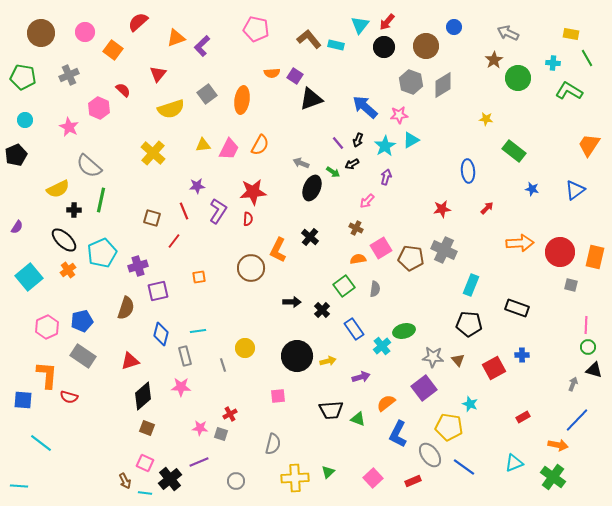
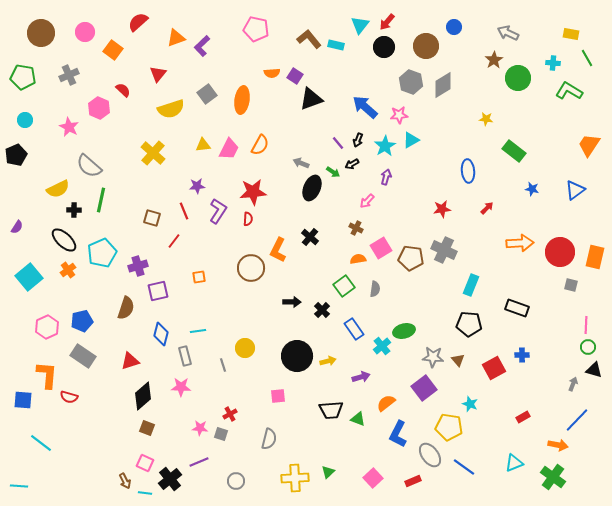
gray semicircle at (273, 444): moved 4 px left, 5 px up
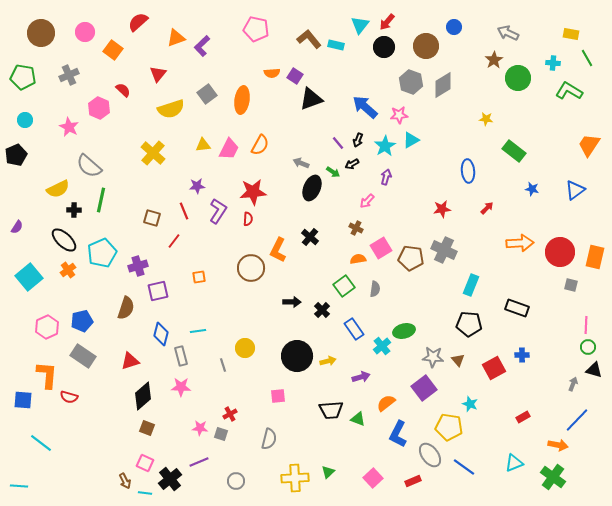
gray rectangle at (185, 356): moved 4 px left
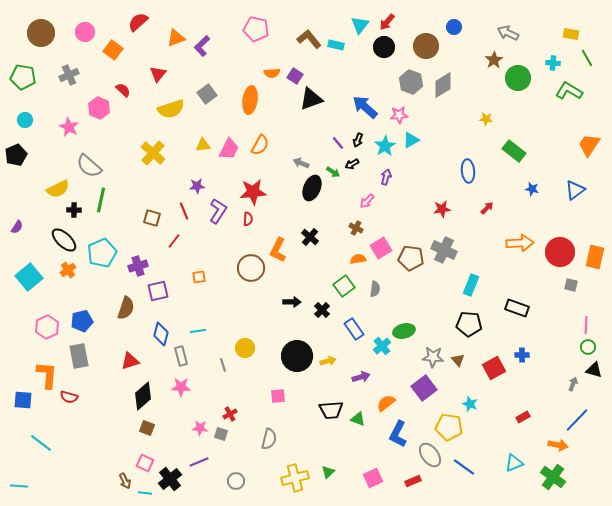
orange ellipse at (242, 100): moved 8 px right
gray rectangle at (83, 356): moved 4 px left; rotated 45 degrees clockwise
yellow cross at (295, 478): rotated 12 degrees counterclockwise
pink square at (373, 478): rotated 18 degrees clockwise
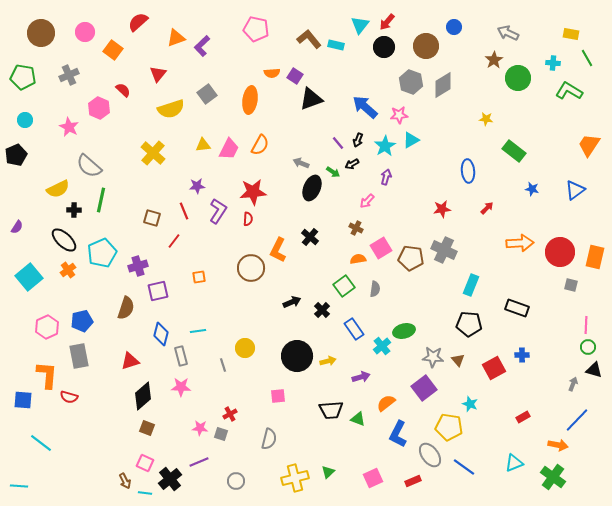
black arrow at (292, 302): rotated 24 degrees counterclockwise
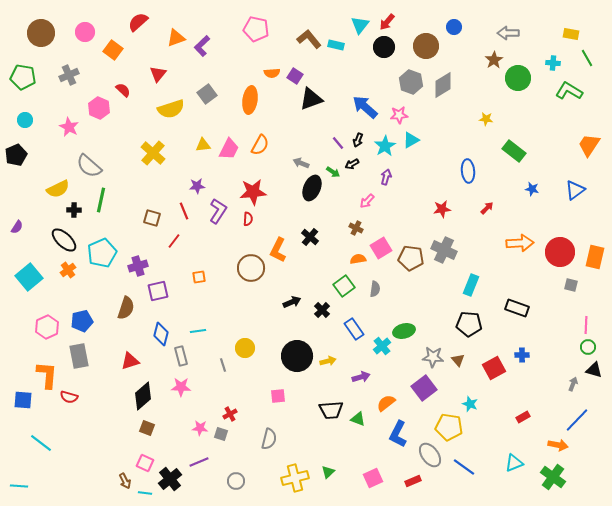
gray arrow at (508, 33): rotated 25 degrees counterclockwise
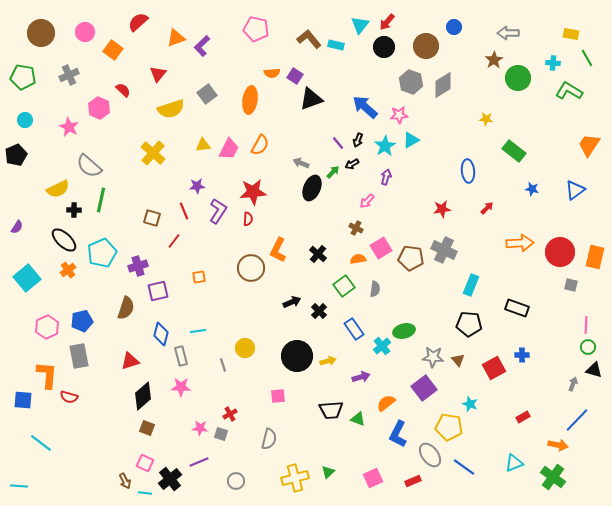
green arrow at (333, 172): rotated 80 degrees counterclockwise
black cross at (310, 237): moved 8 px right, 17 px down
cyan square at (29, 277): moved 2 px left, 1 px down
black cross at (322, 310): moved 3 px left, 1 px down
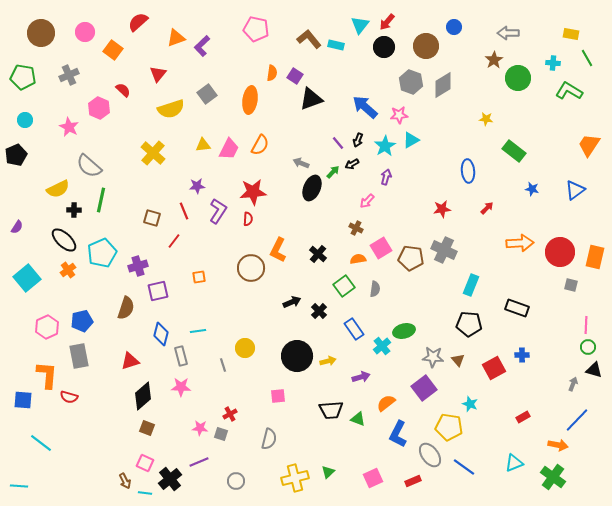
orange semicircle at (272, 73): rotated 77 degrees counterclockwise
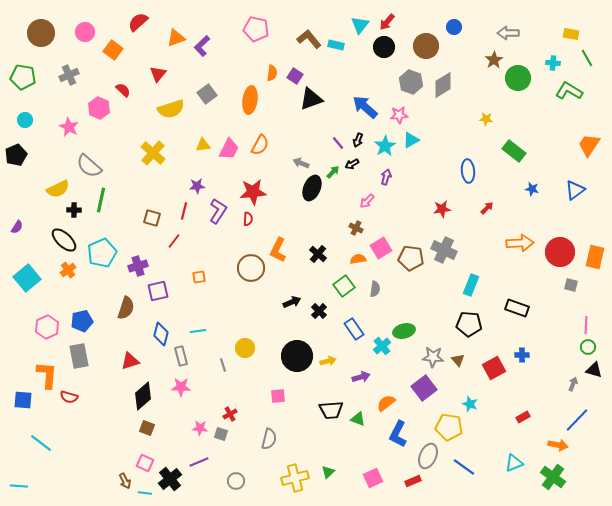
red line at (184, 211): rotated 36 degrees clockwise
gray ellipse at (430, 455): moved 2 px left, 1 px down; rotated 60 degrees clockwise
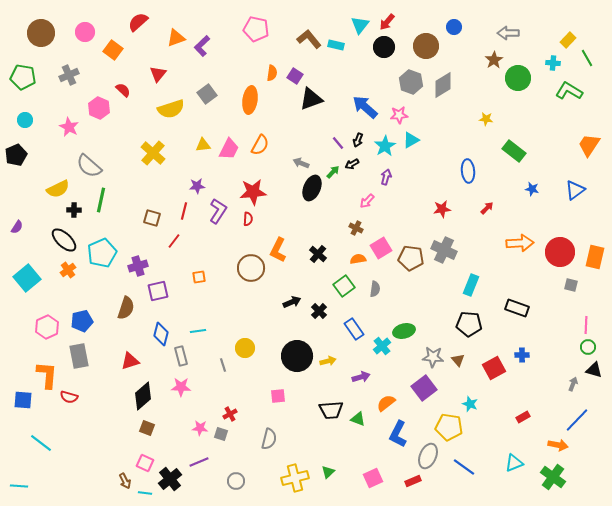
yellow rectangle at (571, 34): moved 3 px left, 6 px down; rotated 56 degrees counterclockwise
